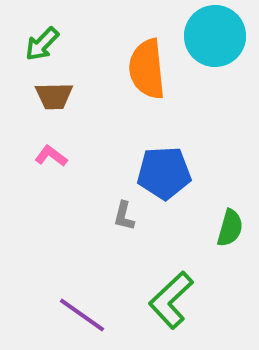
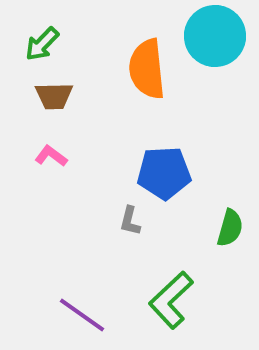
gray L-shape: moved 6 px right, 5 px down
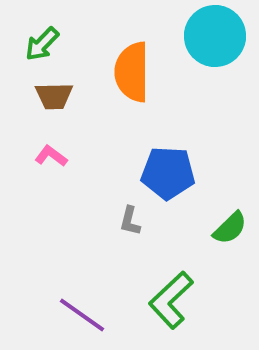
orange semicircle: moved 15 px left, 3 px down; rotated 6 degrees clockwise
blue pentagon: moved 4 px right; rotated 6 degrees clockwise
green semicircle: rotated 30 degrees clockwise
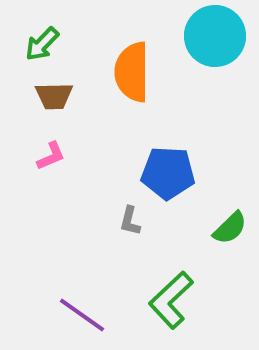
pink L-shape: rotated 120 degrees clockwise
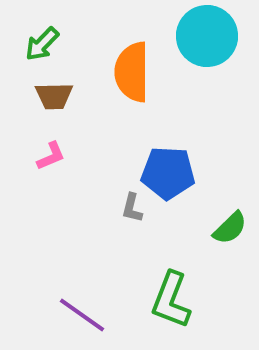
cyan circle: moved 8 px left
gray L-shape: moved 2 px right, 13 px up
green L-shape: rotated 26 degrees counterclockwise
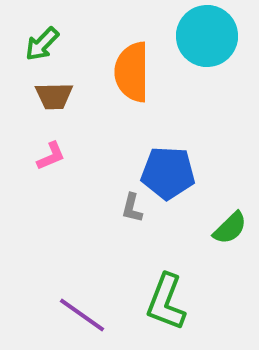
green L-shape: moved 5 px left, 2 px down
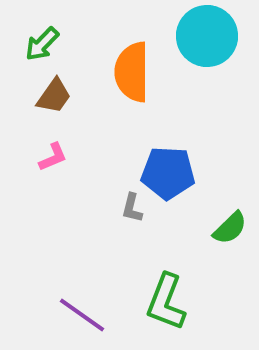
brown trapezoid: rotated 54 degrees counterclockwise
pink L-shape: moved 2 px right, 1 px down
